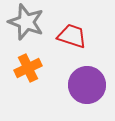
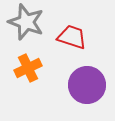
red trapezoid: moved 1 px down
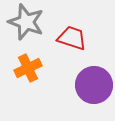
red trapezoid: moved 1 px down
purple circle: moved 7 px right
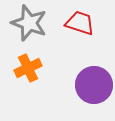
gray star: moved 3 px right, 1 px down
red trapezoid: moved 8 px right, 15 px up
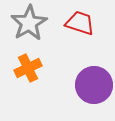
gray star: rotated 21 degrees clockwise
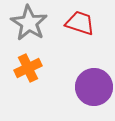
gray star: rotated 9 degrees counterclockwise
purple circle: moved 2 px down
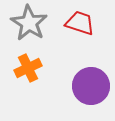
purple circle: moved 3 px left, 1 px up
